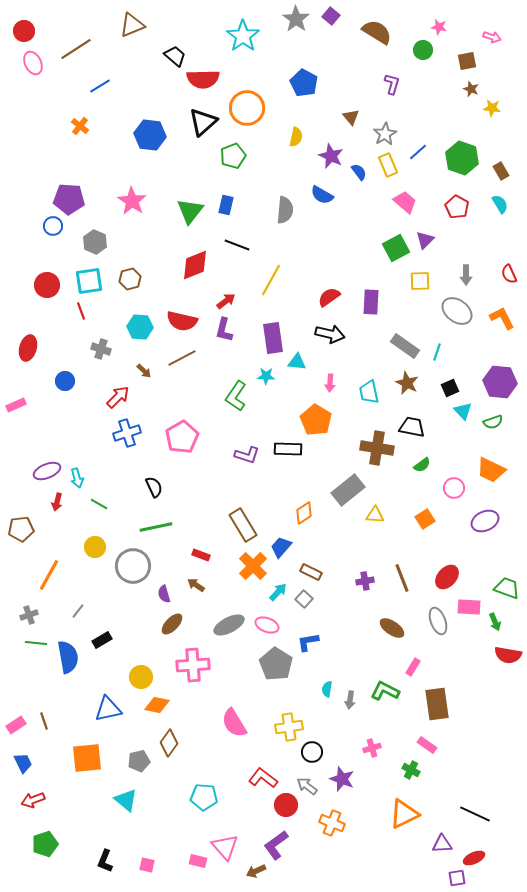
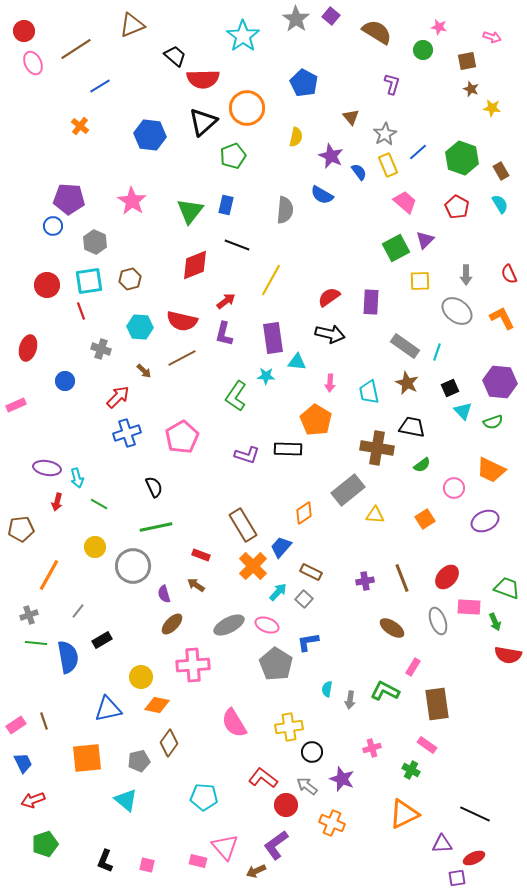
purple L-shape at (224, 330): moved 4 px down
purple ellipse at (47, 471): moved 3 px up; rotated 32 degrees clockwise
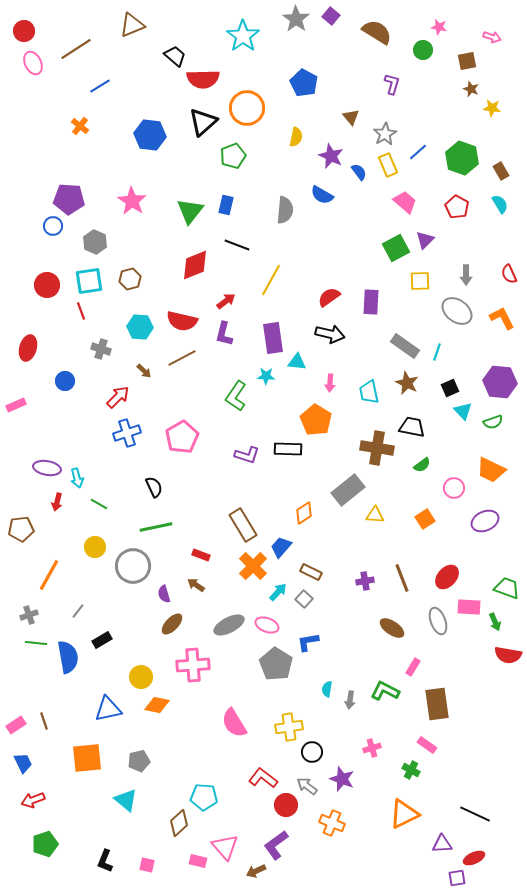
brown diamond at (169, 743): moved 10 px right, 80 px down; rotated 12 degrees clockwise
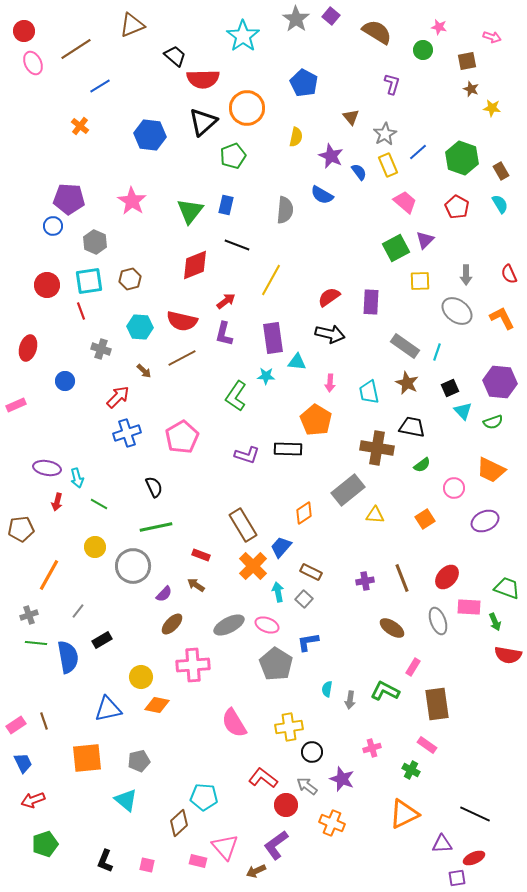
cyan arrow at (278, 592): rotated 54 degrees counterclockwise
purple semicircle at (164, 594): rotated 120 degrees counterclockwise
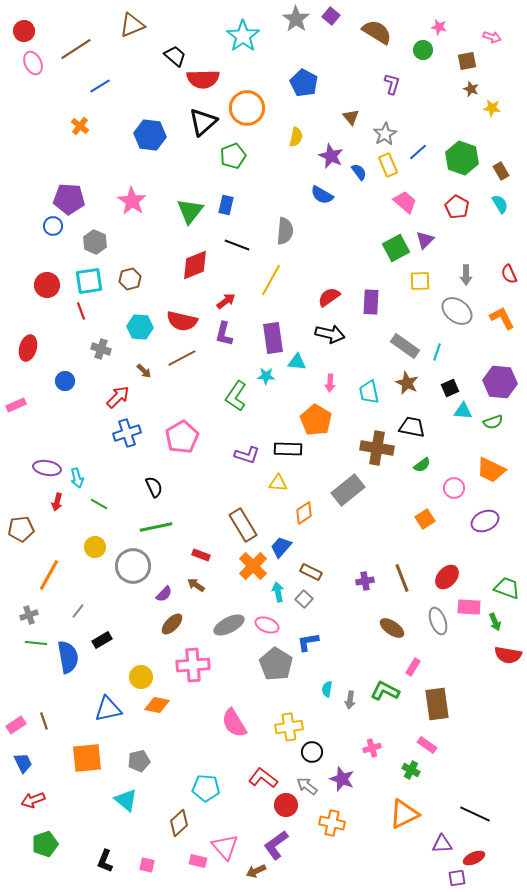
gray semicircle at (285, 210): moved 21 px down
cyan triangle at (463, 411): rotated 42 degrees counterclockwise
yellow triangle at (375, 515): moved 97 px left, 32 px up
cyan pentagon at (204, 797): moved 2 px right, 9 px up
orange cross at (332, 823): rotated 10 degrees counterclockwise
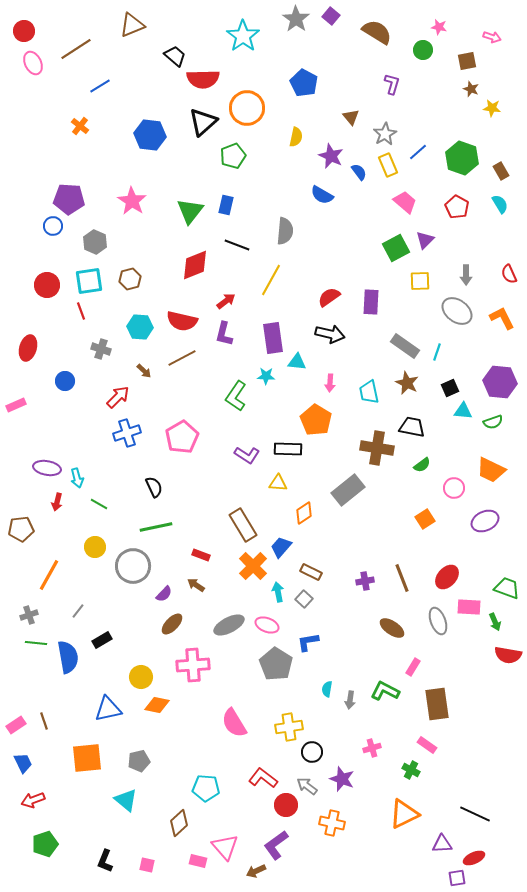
purple L-shape at (247, 455): rotated 15 degrees clockwise
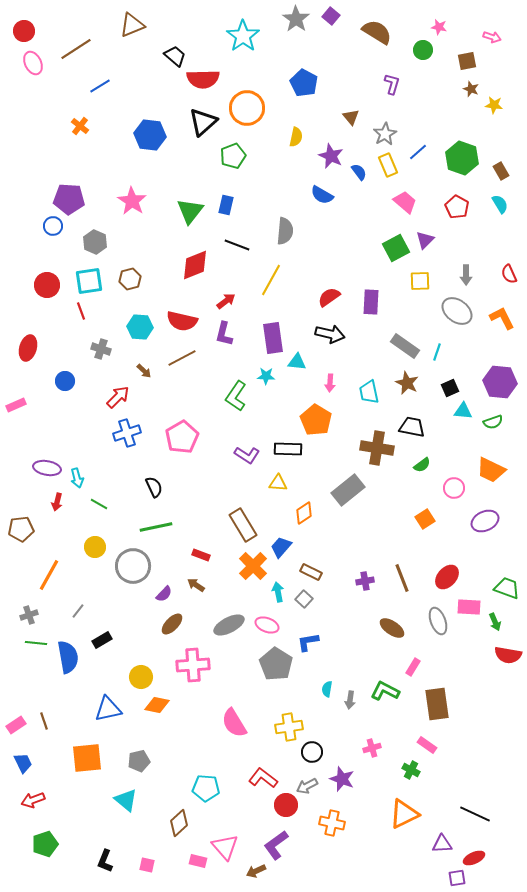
yellow star at (492, 108): moved 2 px right, 3 px up
gray arrow at (307, 786): rotated 65 degrees counterclockwise
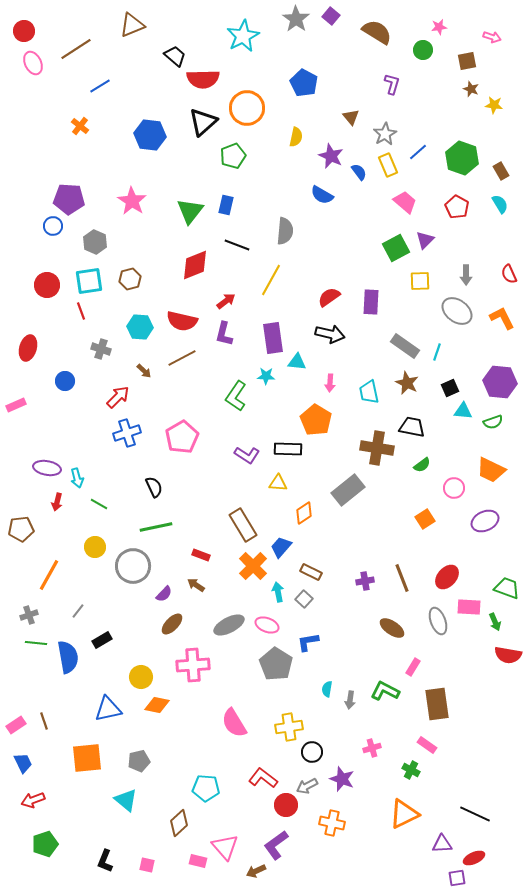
pink star at (439, 27): rotated 21 degrees counterclockwise
cyan star at (243, 36): rotated 8 degrees clockwise
